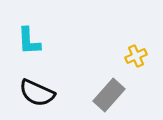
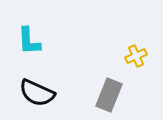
gray rectangle: rotated 20 degrees counterclockwise
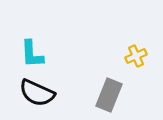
cyan L-shape: moved 3 px right, 13 px down
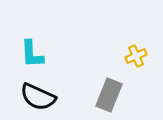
black semicircle: moved 1 px right, 4 px down
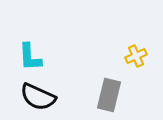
cyan L-shape: moved 2 px left, 3 px down
gray rectangle: rotated 8 degrees counterclockwise
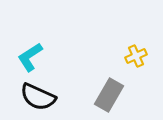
cyan L-shape: rotated 60 degrees clockwise
gray rectangle: rotated 16 degrees clockwise
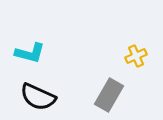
cyan L-shape: moved 4 px up; rotated 132 degrees counterclockwise
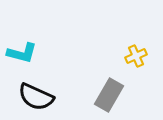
cyan L-shape: moved 8 px left
black semicircle: moved 2 px left
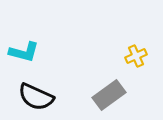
cyan L-shape: moved 2 px right, 1 px up
gray rectangle: rotated 24 degrees clockwise
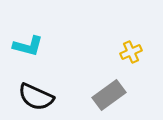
cyan L-shape: moved 4 px right, 6 px up
yellow cross: moved 5 px left, 4 px up
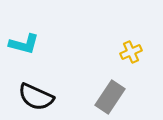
cyan L-shape: moved 4 px left, 2 px up
gray rectangle: moved 1 px right, 2 px down; rotated 20 degrees counterclockwise
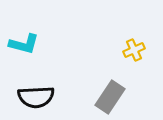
yellow cross: moved 3 px right, 2 px up
black semicircle: rotated 27 degrees counterclockwise
